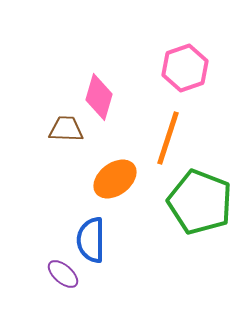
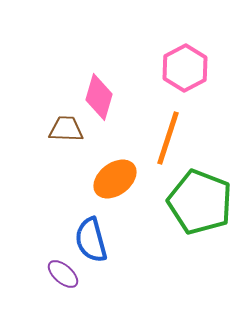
pink hexagon: rotated 9 degrees counterclockwise
blue semicircle: rotated 15 degrees counterclockwise
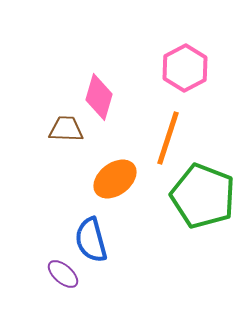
green pentagon: moved 3 px right, 6 px up
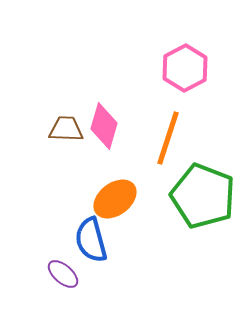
pink diamond: moved 5 px right, 29 px down
orange ellipse: moved 20 px down
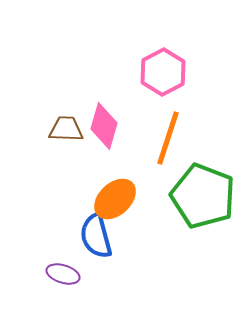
pink hexagon: moved 22 px left, 4 px down
orange ellipse: rotated 6 degrees counterclockwise
blue semicircle: moved 5 px right, 4 px up
purple ellipse: rotated 24 degrees counterclockwise
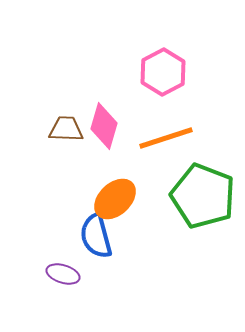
orange line: moved 2 px left; rotated 54 degrees clockwise
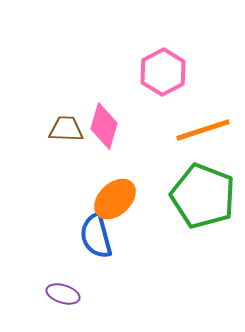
orange line: moved 37 px right, 8 px up
purple ellipse: moved 20 px down
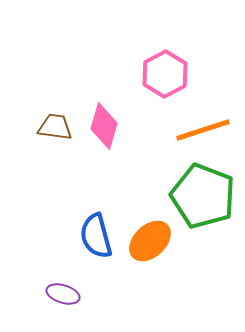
pink hexagon: moved 2 px right, 2 px down
brown trapezoid: moved 11 px left, 2 px up; rotated 6 degrees clockwise
orange ellipse: moved 35 px right, 42 px down
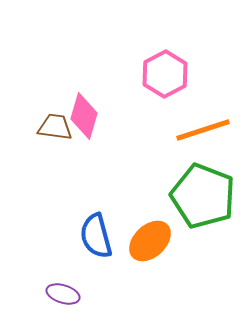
pink diamond: moved 20 px left, 10 px up
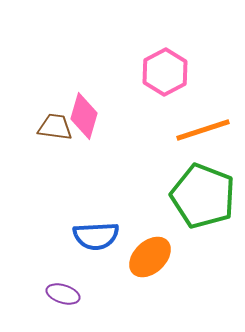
pink hexagon: moved 2 px up
blue semicircle: rotated 78 degrees counterclockwise
orange ellipse: moved 16 px down
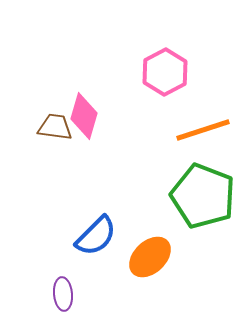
blue semicircle: rotated 42 degrees counterclockwise
purple ellipse: rotated 68 degrees clockwise
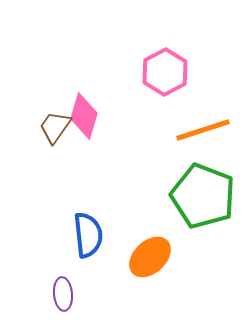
brown trapezoid: rotated 63 degrees counterclockwise
blue semicircle: moved 8 px left, 1 px up; rotated 51 degrees counterclockwise
